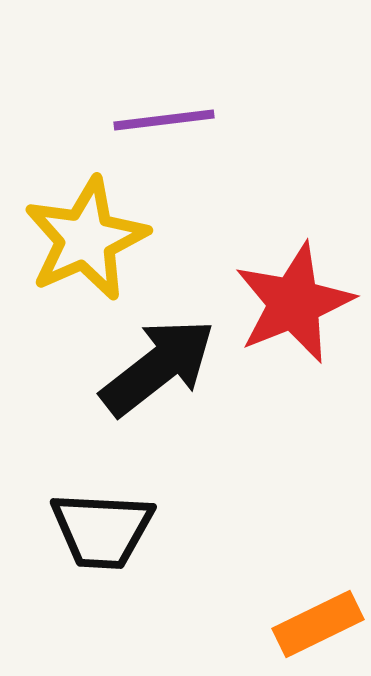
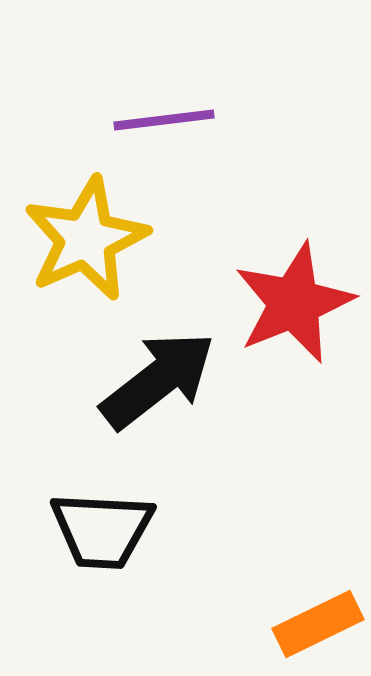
black arrow: moved 13 px down
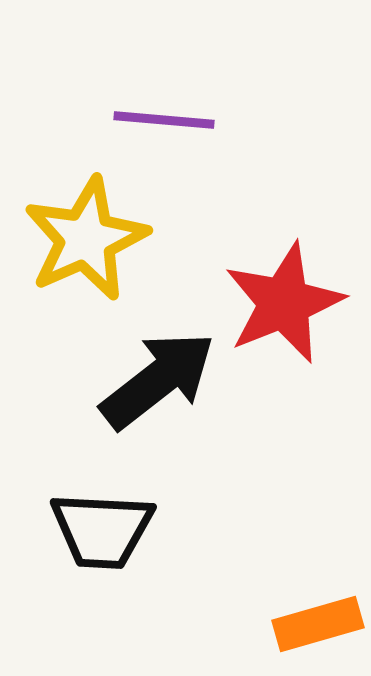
purple line: rotated 12 degrees clockwise
red star: moved 10 px left
orange rectangle: rotated 10 degrees clockwise
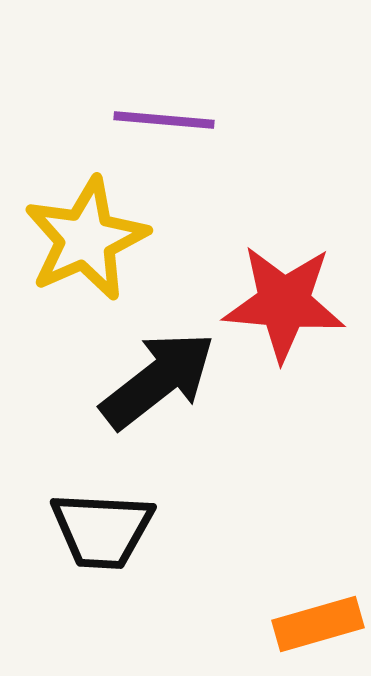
red star: rotated 27 degrees clockwise
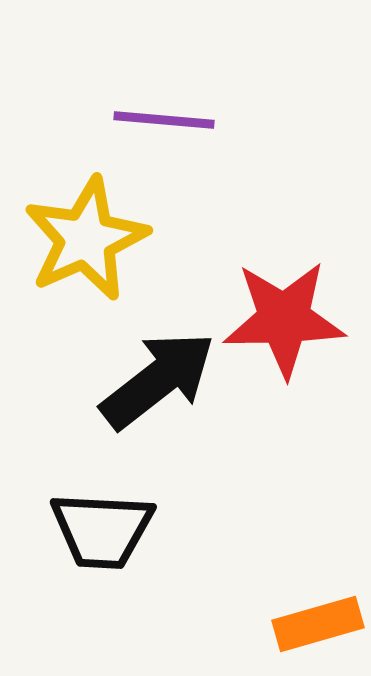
red star: moved 16 px down; rotated 6 degrees counterclockwise
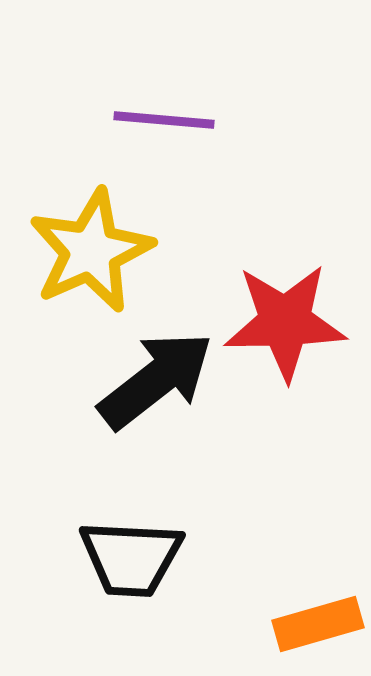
yellow star: moved 5 px right, 12 px down
red star: moved 1 px right, 3 px down
black arrow: moved 2 px left
black trapezoid: moved 29 px right, 28 px down
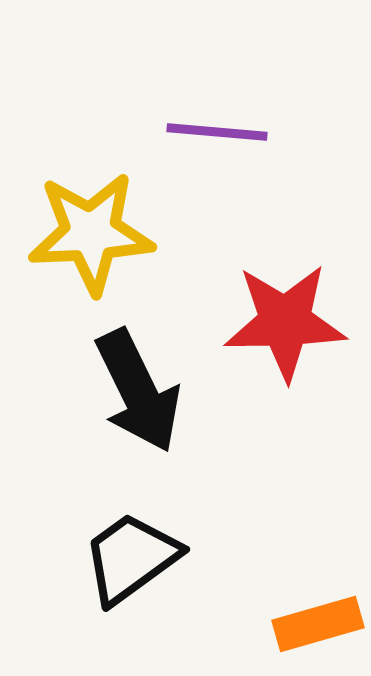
purple line: moved 53 px right, 12 px down
yellow star: moved 18 px up; rotated 21 degrees clockwise
black arrow: moved 18 px left, 11 px down; rotated 102 degrees clockwise
black trapezoid: rotated 141 degrees clockwise
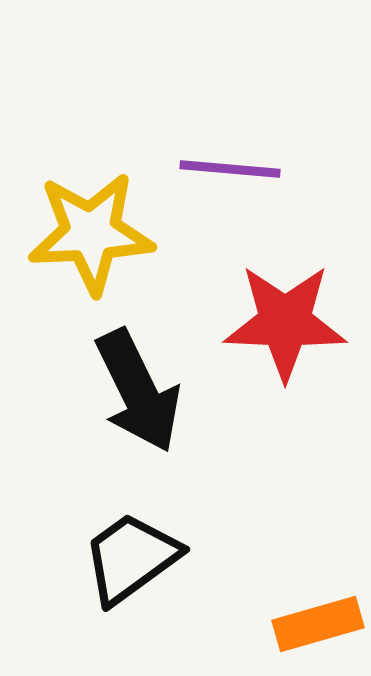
purple line: moved 13 px right, 37 px down
red star: rotated 3 degrees clockwise
